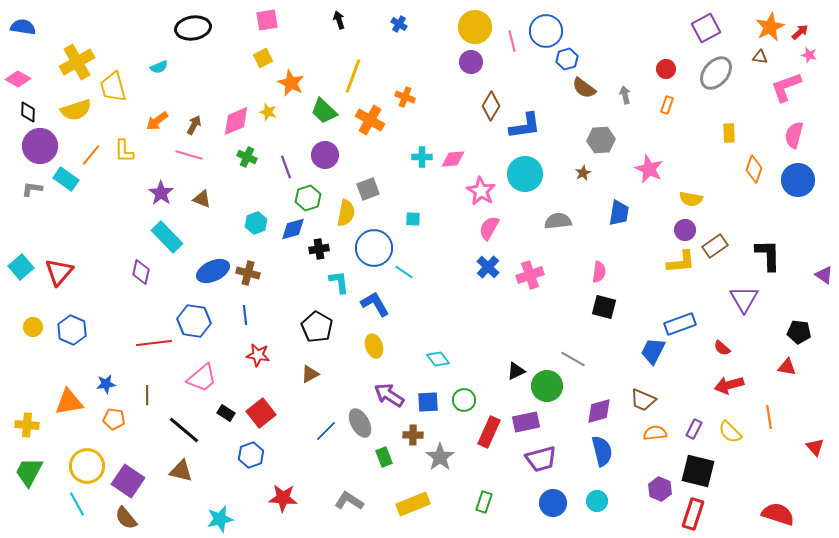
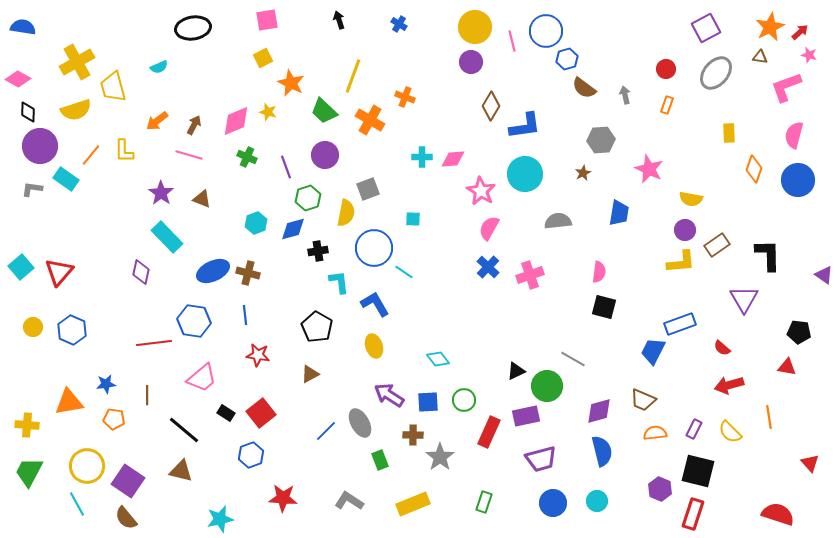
brown rectangle at (715, 246): moved 2 px right, 1 px up
black cross at (319, 249): moved 1 px left, 2 px down
purple rectangle at (526, 422): moved 6 px up
red triangle at (815, 447): moved 5 px left, 16 px down
green rectangle at (384, 457): moved 4 px left, 3 px down
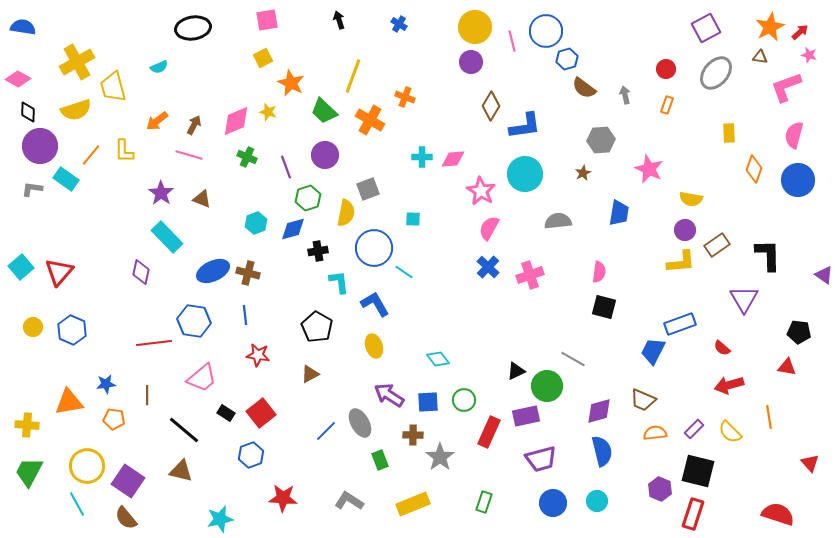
purple rectangle at (694, 429): rotated 18 degrees clockwise
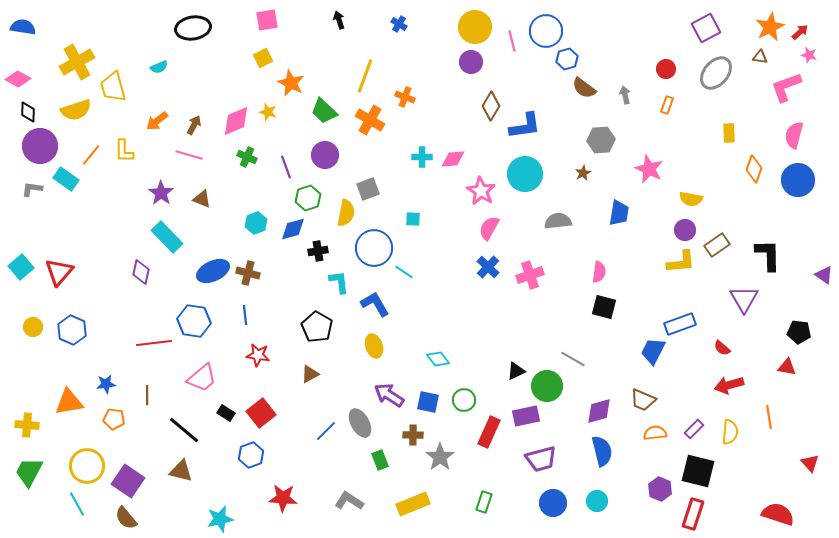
yellow line at (353, 76): moved 12 px right
blue square at (428, 402): rotated 15 degrees clockwise
yellow semicircle at (730, 432): rotated 130 degrees counterclockwise
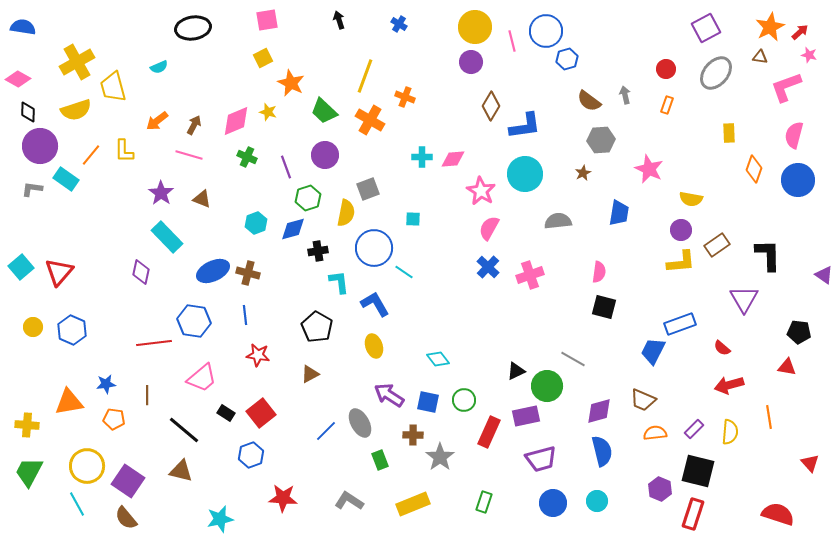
brown semicircle at (584, 88): moved 5 px right, 13 px down
purple circle at (685, 230): moved 4 px left
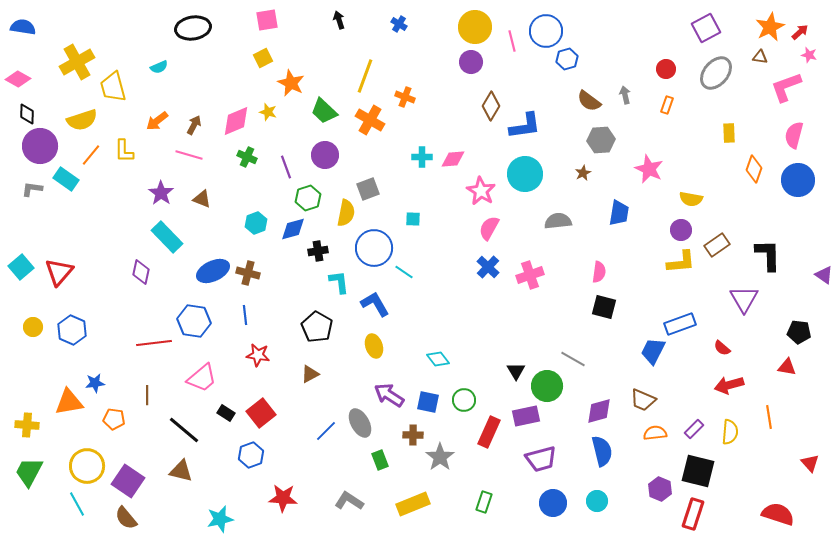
yellow semicircle at (76, 110): moved 6 px right, 10 px down
black diamond at (28, 112): moved 1 px left, 2 px down
black triangle at (516, 371): rotated 36 degrees counterclockwise
blue star at (106, 384): moved 11 px left, 1 px up
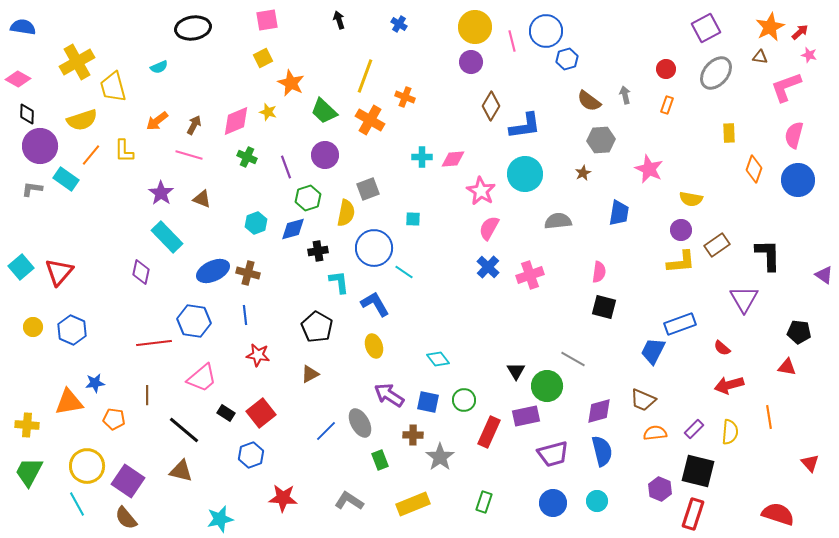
purple trapezoid at (541, 459): moved 12 px right, 5 px up
